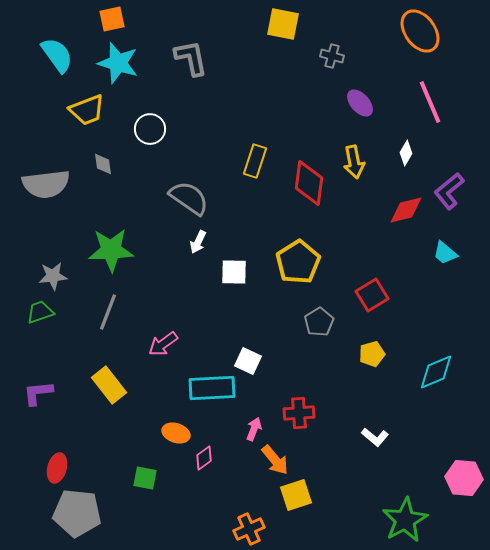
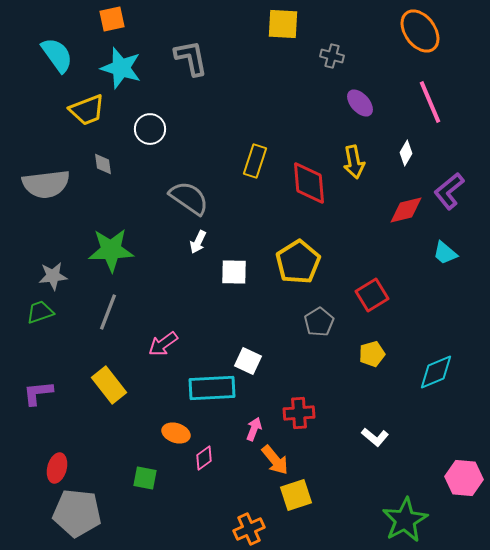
yellow square at (283, 24): rotated 8 degrees counterclockwise
cyan star at (118, 63): moved 3 px right, 5 px down
red diamond at (309, 183): rotated 12 degrees counterclockwise
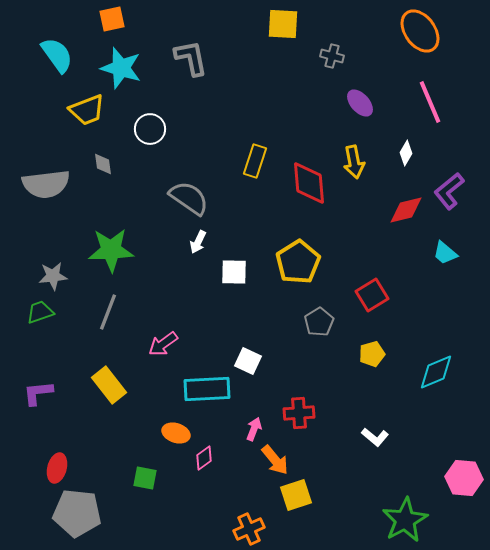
cyan rectangle at (212, 388): moved 5 px left, 1 px down
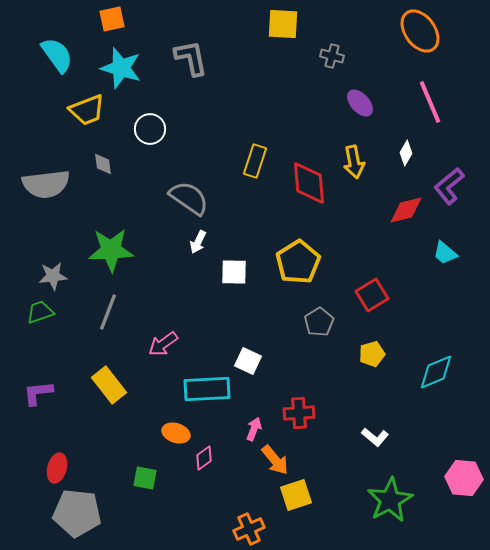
purple L-shape at (449, 191): moved 5 px up
green star at (405, 520): moved 15 px left, 20 px up
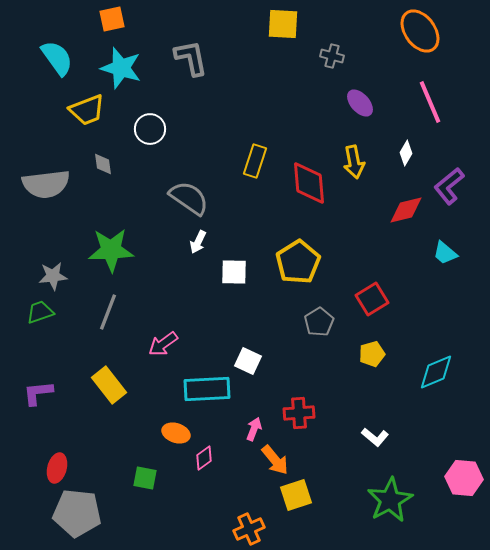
cyan semicircle at (57, 55): moved 3 px down
red square at (372, 295): moved 4 px down
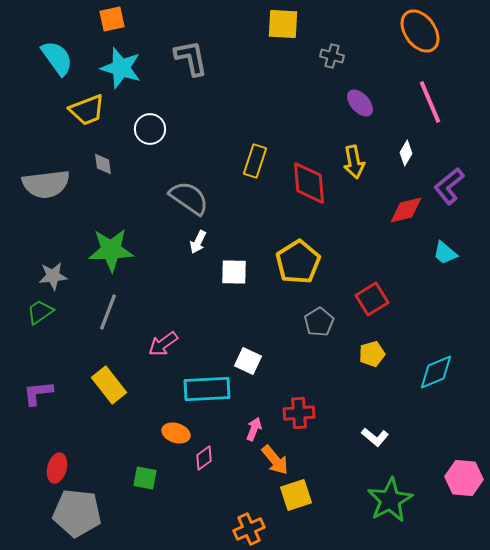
green trapezoid at (40, 312): rotated 16 degrees counterclockwise
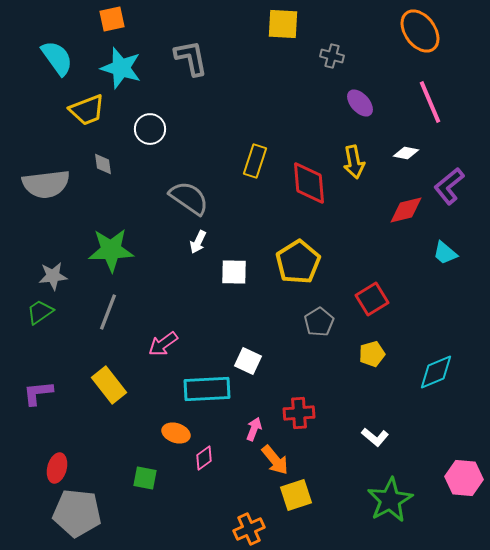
white diamond at (406, 153): rotated 70 degrees clockwise
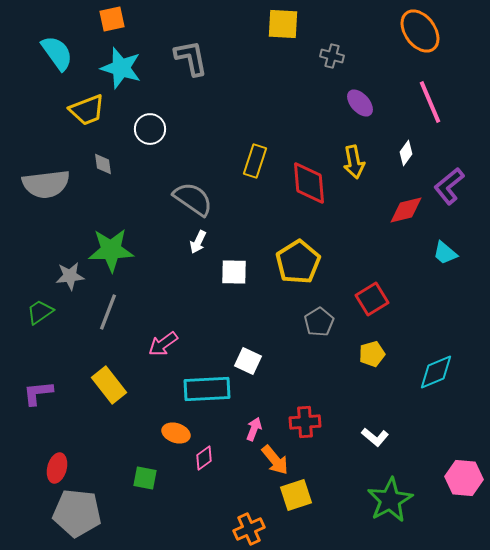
cyan semicircle at (57, 58): moved 5 px up
white diamond at (406, 153): rotated 65 degrees counterclockwise
gray semicircle at (189, 198): moved 4 px right, 1 px down
gray star at (53, 276): moved 17 px right
red cross at (299, 413): moved 6 px right, 9 px down
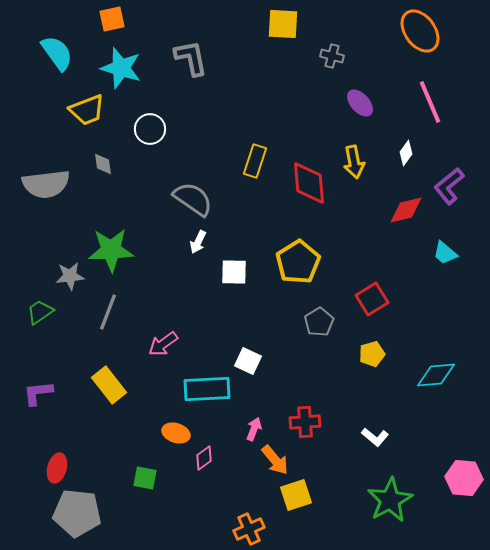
cyan diamond at (436, 372): moved 3 px down; rotated 18 degrees clockwise
